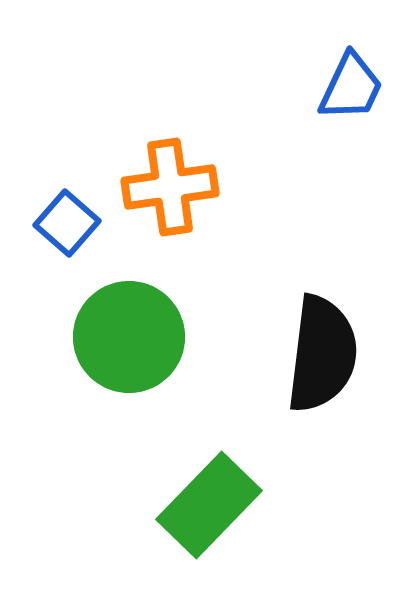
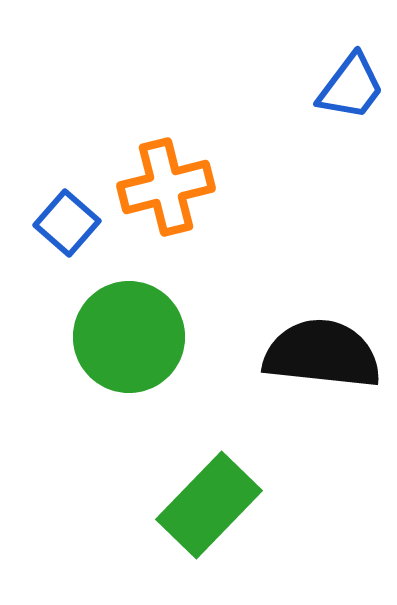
blue trapezoid: rotated 12 degrees clockwise
orange cross: moved 4 px left; rotated 6 degrees counterclockwise
black semicircle: rotated 91 degrees counterclockwise
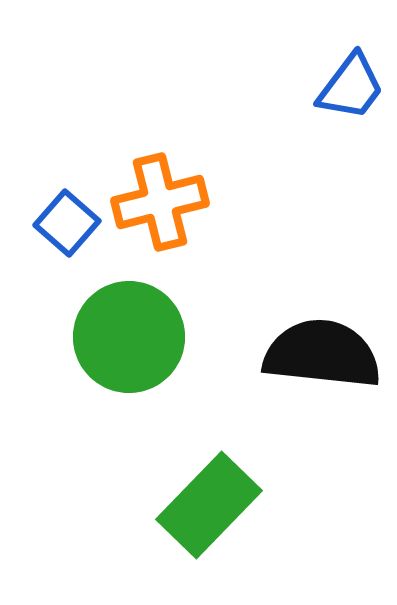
orange cross: moved 6 px left, 15 px down
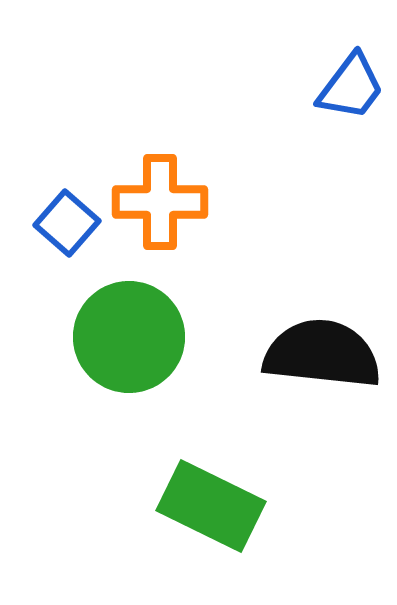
orange cross: rotated 14 degrees clockwise
green rectangle: moved 2 px right, 1 px down; rotated 72 degrees clockwise
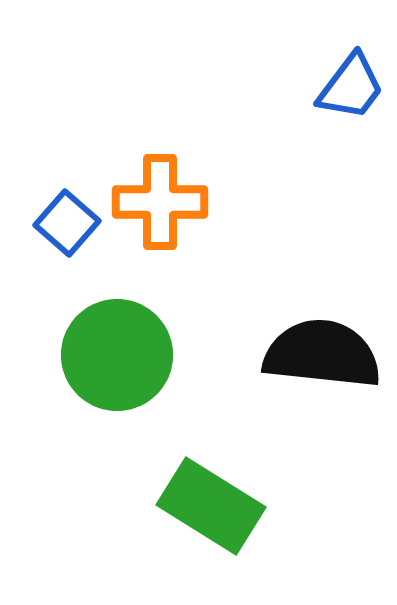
green circle: moved 12 px left, 18 px down
green rectangle: rotated 6 degrees clockwise
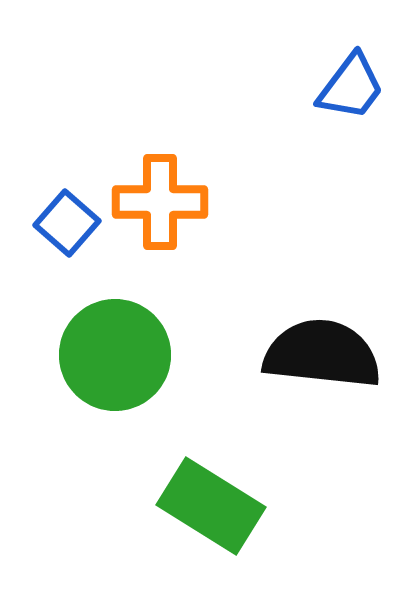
green circle: moved 2 px left
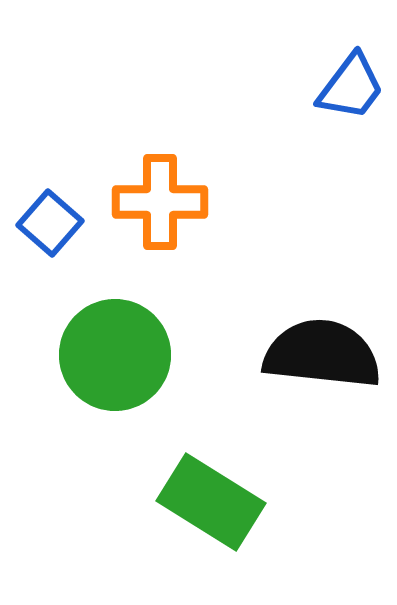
blue square: moved 17 px left
green rectangle: moved 4 px up
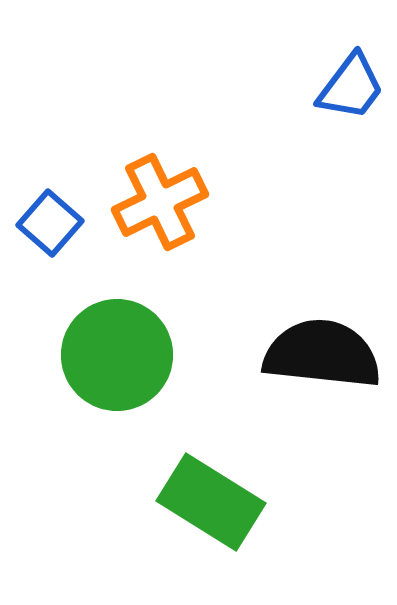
orange cross: rotated 26 degrees counterclockwise
green circle: moved 2 px right
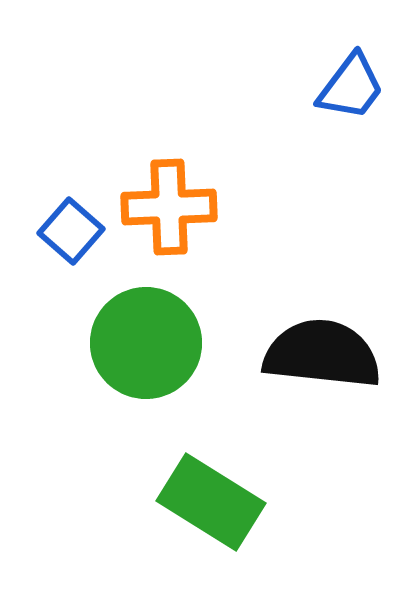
orange cross: moved 9 px right, 5 px down; rotated 24 degrees clockwise
blue square: moved 21 px right, 8 px down
green circle: moved 29 px right, 12 px up
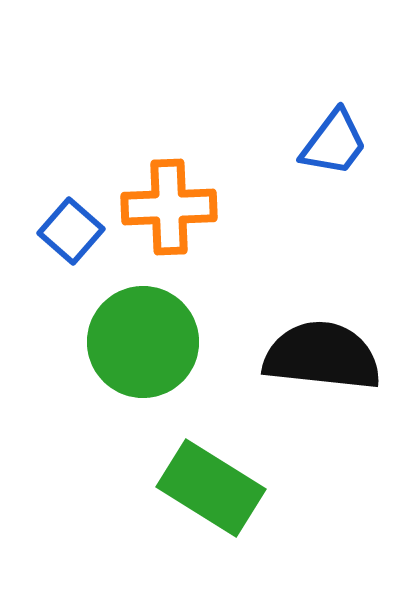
blue trapezoid: moved 17 px left, 56 px down
green circle: moved 3 px left, 1 px up
black semicircle: moved 2 px down
green rectangle: moved 14 px up
